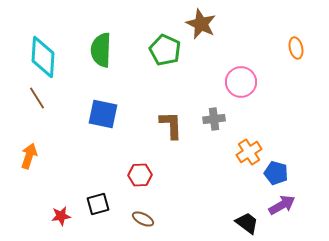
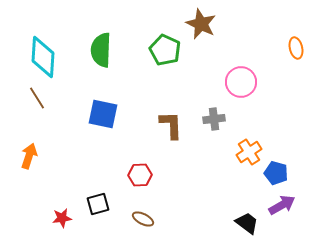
red star: moved 1 px right, 2 px down
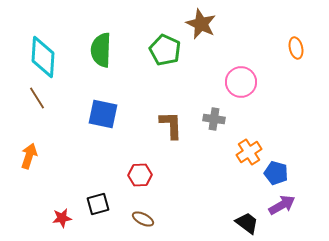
gray cross: rotated 15 degrees clockwise
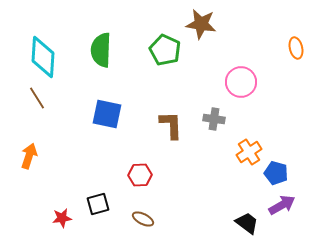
brown star: rotated 16 degrees counterclockwise
blue square: moved 4 px right
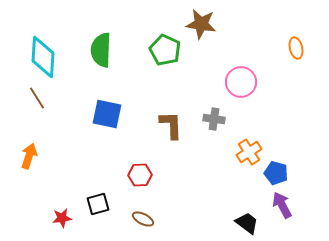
purple arrow: rotated 88 degrees counterclockwise
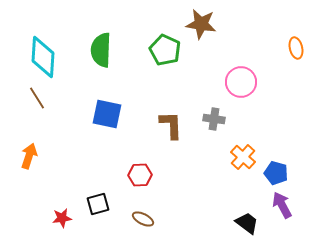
orange cross: moved 6 px left, 5 px down; rotated 15 degrees counterclockwise
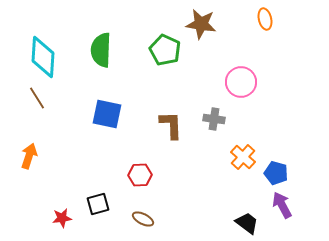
orange ellipse: moved 31 px left, 29 px up
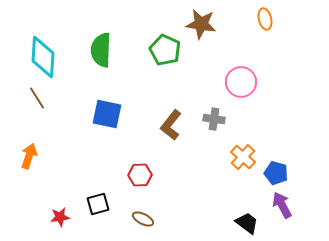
brown L-shape: rotated 140 degrees counterclockwise
red star: moved 2 px left, 1 px up
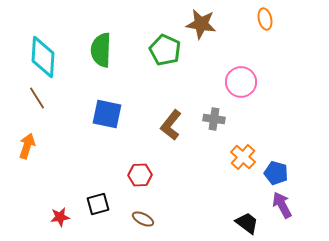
orange arrow: moved 2 px left, 10 px up
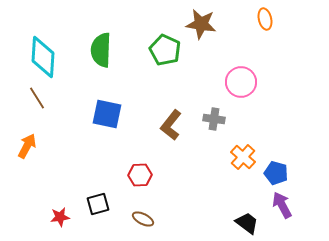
orange arrow: rotated 10 degrees clockwise
